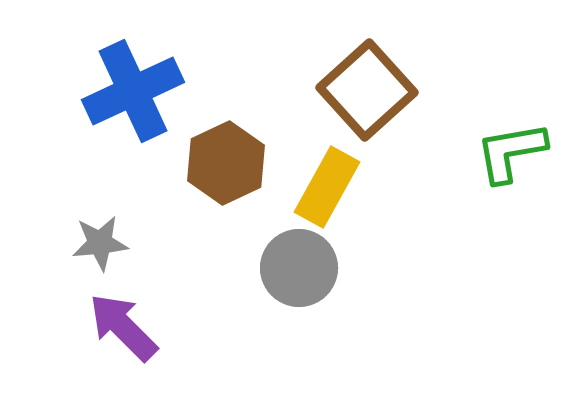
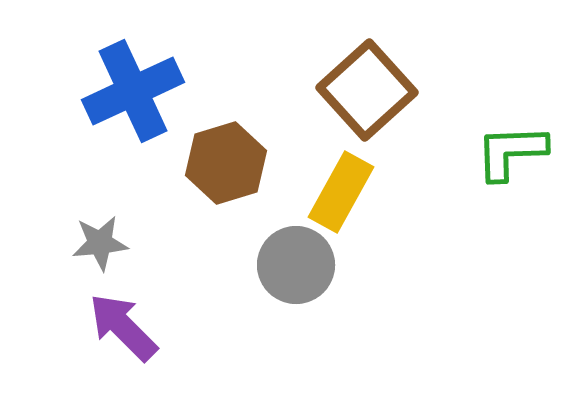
green L-shape: rotated 8 degrees clockwise
brown hexagon: rotated 8 degrees clockwise
yellow rectangle: moved 14 px right, 5 px down
gray circle: moved 3 px left, 3 px up
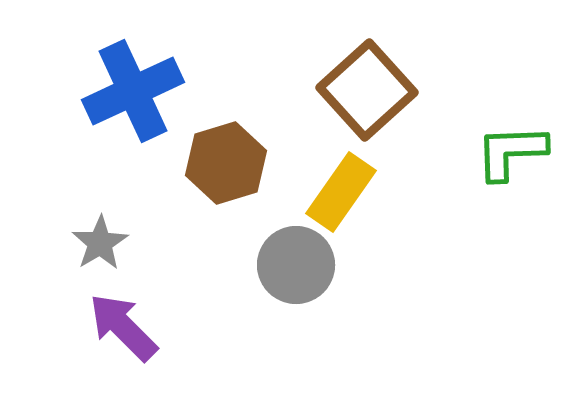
yellow rectangle: rotated 6 degrees clockwise
gray star: rotated 26 degrees counterclockwise
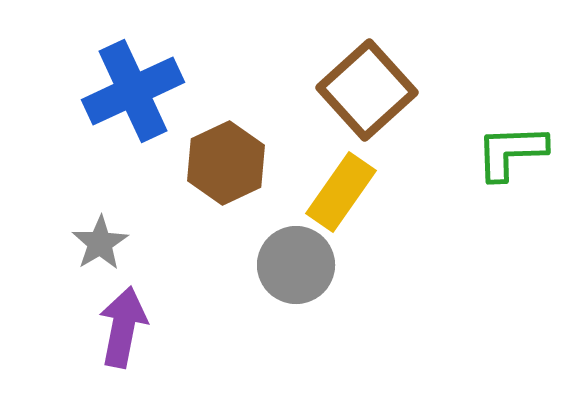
brown hexagon: rotated 8 degrees counterclockwise
purple arrow: rotated 56 degrees clockwise
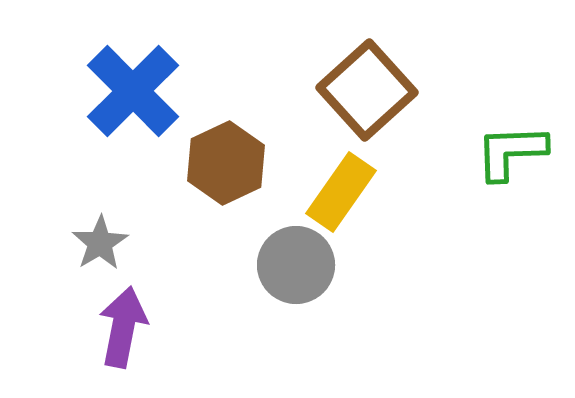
blue cross: rotated 20 degrees counterclockwise
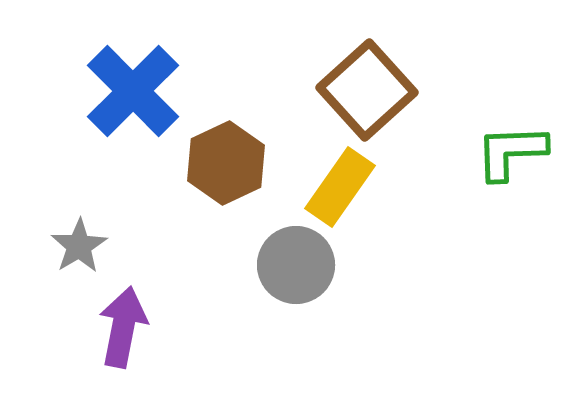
yellow rectangle: moved 1 px left, 5 px up
gray star: moved 21 px left, 3 px down
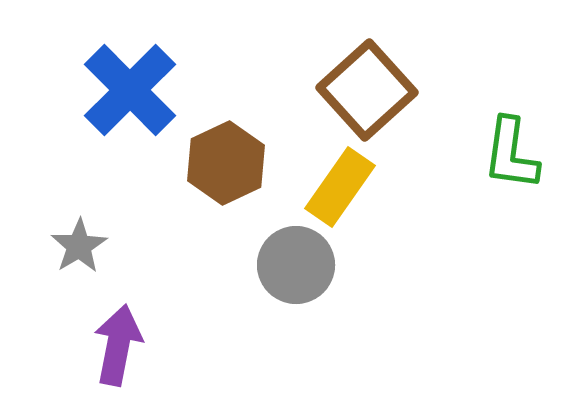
blue cross: moved 3 px left, 1 px up
green L-shape: moved 2 px down; rotated 80 degrees counterclockwise
purple arrow: moved 5 px left, 18 px down
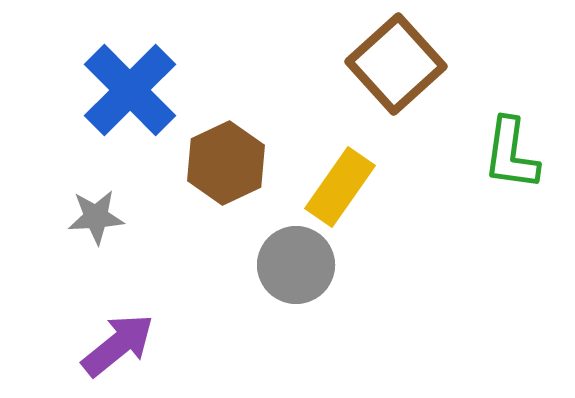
brown square: moved 29 px right, 26 px up
gray star: moved 17 px right, 29 px up; rotated 28 degrees clockwise
purple arrow: rotated 40 degrees clockwise
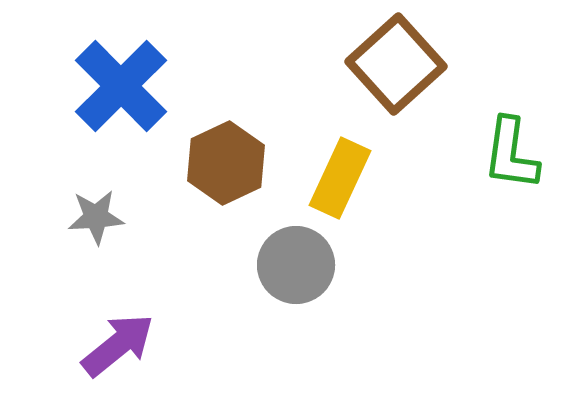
blue cross: moved 9 px left, 4 px up
yellow rectangle: moved 9 px up; rotated 10 degrees counterclockwise
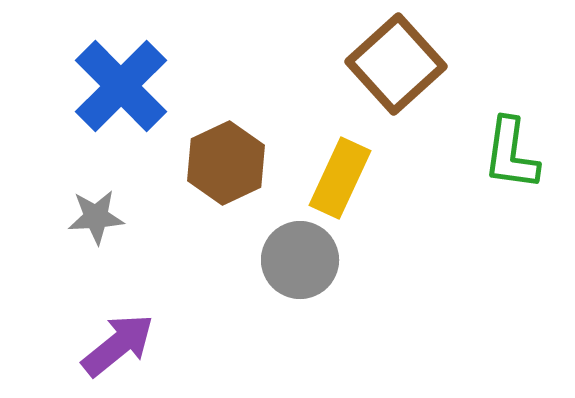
gray circle: moved 4 px right, 5 px up
